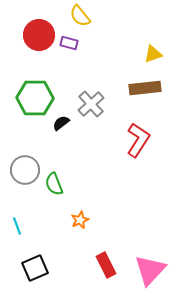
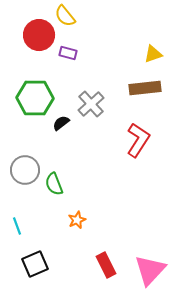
yellow semicircle: moved 15 px left
purple rectangle: moved 1 px left, 10 px down
orange star: moved 3 px left
black square: moved 4 px up
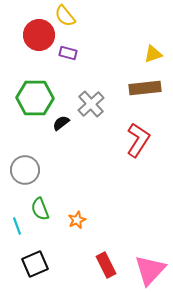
green semicircle: moved 14 px left, 25 px down
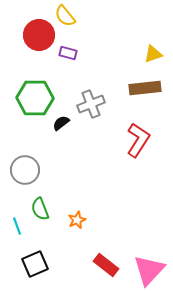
gray cross: rotated 20 degrees clockwise
red rectangle: rotated 25 degrees counterclockwise
pink triangle: moved 1 px left
